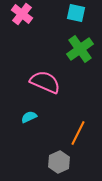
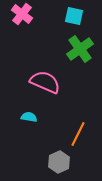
cyan square: moved 2 px left, 3 px down
cyan semicircle: rotated 35 degrees clockwise
orange line: moved 1 px down
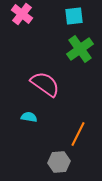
cyan square: rotated 18 degrees counterclockwise
pink semicircle: moved 2 px down; rotated 12 degrees clockwise
gray hexagon: rotated 20 degrees clockwise
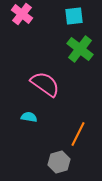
green cross: rotated 16 degrees counterclockwise
gray hexagon: rotated 10 degrees counterclockwise
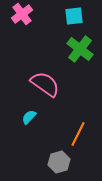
pink cross: rotated 15 degrees clockwise
cyan semicircle: rotated 56 degrees counterclockwise
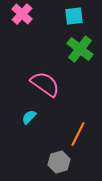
pink cross: rotated 10 degrees counterclockwise
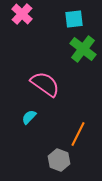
cyan square: moved 3 px down
green cross: moved 3 px right
gray hexagon: moved 2 px up; rotated 25 degrees counterclockwise
